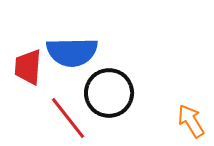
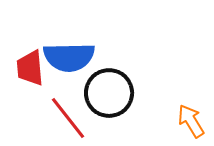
blue semicircle: moved 3 px left, 5 px down
red trapezoid: moved 2 px right, 1 px down; rotated 9 degrees counterclockwise
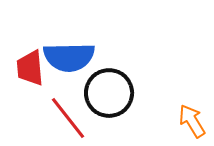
orange arrow: moved 1 px right
